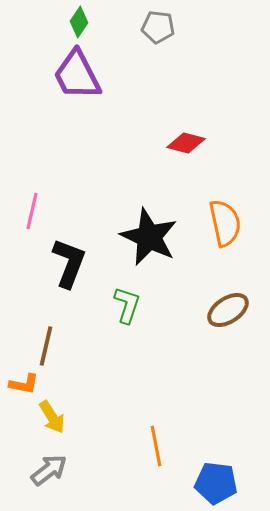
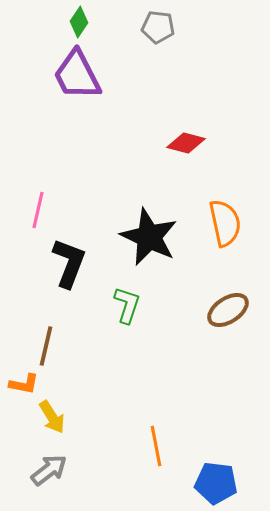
pink line: moved 6 px right, 1 px up
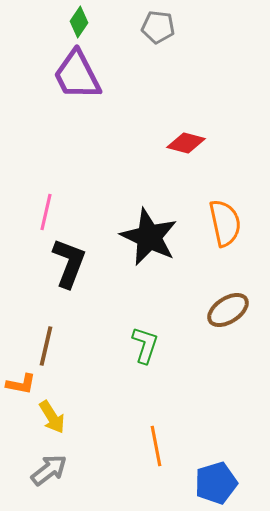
pink line: moved 8 px right, 2 px down
green L-shape: moved 18 px right, 40 px down
orange L-shape: moved 3 px left
blue pentagon: rotated 24 degrees counterclockwise
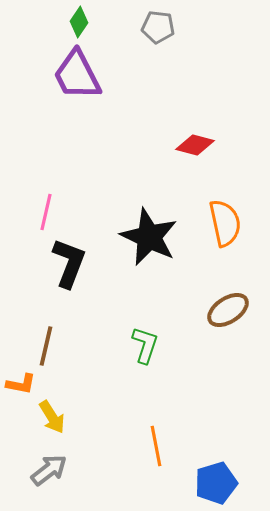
red diamond: moved 9 px right, 2 px down
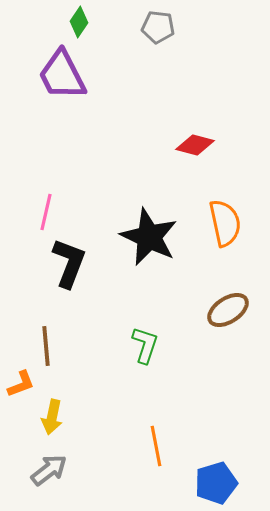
purple trapezoid: moved 15 px left
brown line: rotated 18 degrees counterclockwise
orange L-shape: rotated 32 degrees counterclockwise
yellow arrow: rotated 44 degrees clockwise
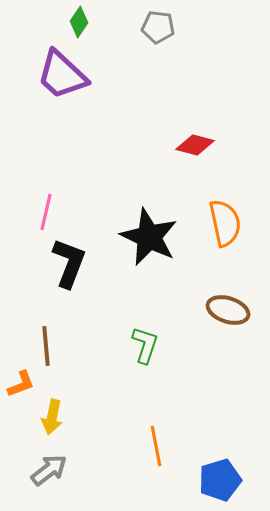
purple trapezoid: rotated 20 degrees counterclockwise
brown ellipse: rotated 51 degrees clockwise
blue pentagon: moved 4 px right, 3 px up
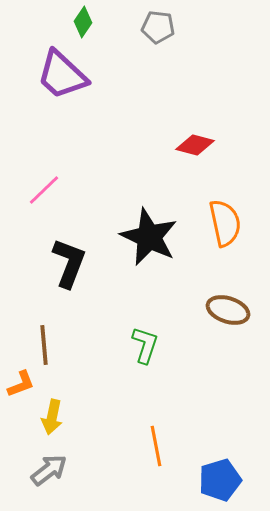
green diamond: moved 4 px right
pink line: moved 2 px left, 22 px up; rotated 33 degrees clockwise
brown line: moved 2 px left, 1 px up
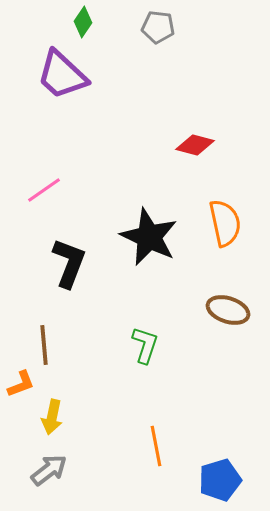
pink line: rotated 9 degrees clockwise
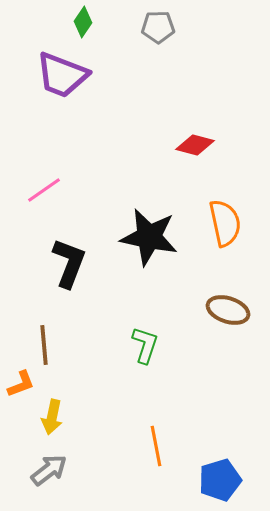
gray pentagon: rotated 8 degrees counterclockwise
purple trapezoid: rotated 22 degrees counterclockwise
black star: rotated 14 degrees counterclockwise
